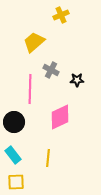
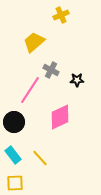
pink line: moved 1 px down; rotated 32 degrees clockwise
yellow line: moved 8 px left; rotated 48 degrees counterclockwise
yellow square: moved 1 px left, 1 px down
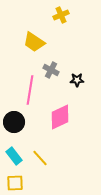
yellow trapezoid: rotated 105 degrees counterclockwise
pink line: rotated 24 degrees counterclockwise
cyan rectangle: moved 1 px right, 1 px down
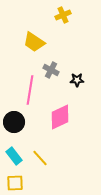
yellow cross: moved 2 px right
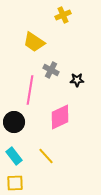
yellow line: moved 6 px right, 2 px up
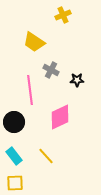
pink line: rotated 16 degrees counterclockwise
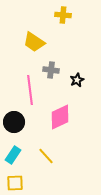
yellow cross: rotated 28 degrees clockwise
gray cross: rotated 21 degrees counterclockwise
black star: rotated 24 degrees counterclockwise
cyan rectangle: moved 1 px left, 1 px up; rotated 72 degrees clockwise
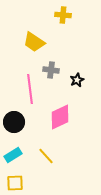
pink line: moved 1 px up
cyan rectangle: rotated 24 degrees clockwise
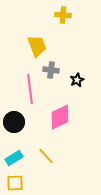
yellow trapezoid: moved 3 px right, 4 px down; rotated 145 degrees counterclockwise
cyan rectangle: moved 1 px right, 3 px down
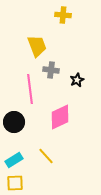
cyan rectangle: moved 2 px down
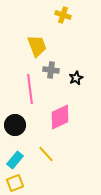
yellow cross: rotated 14 degrees clockwise
black star: moved 1 px left, 2 px up
black circle: moved 1 px right, 3 px down
yellow line: moved 2 px up
cyan rectangle: moved 1 px right; rotated 18 degrees counterclockwise
yellow square: rotated 18 degrees counterclockwise
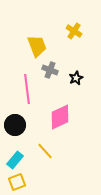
yellow cross: moved 11 px right, 16 px down; rotated 14 degrees clockwise
gray cross: moved 1 px left; rotated 14 degrees clockwise
pink line: moved 3 px left
yellow line: moved 1 px left, 3 px up
yellow square: moved 2 px right, 1 px up
